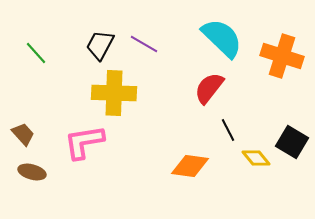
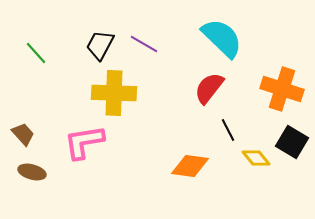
orange cross: moved 33 px down
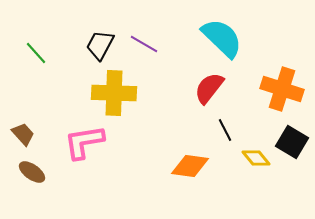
black line: moved 3 px left
brown ellipse: rotated 20 degrees clockwise
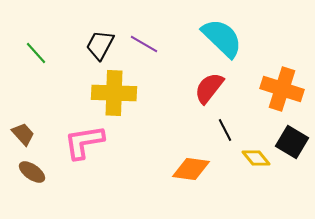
orange diamond: moved 1 px right, 3 px down
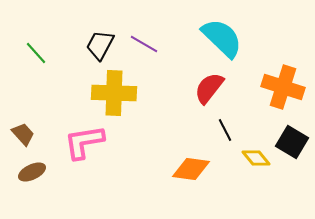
orange cross: moved 1 px right, 2 px up
brown ellipse: rotated 60 degrees counterclockwise
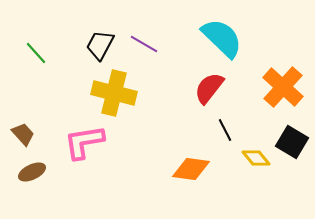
orange cross: rotated 24 degrees clockwise
yellow cross: rotated 12 degrees clockwise
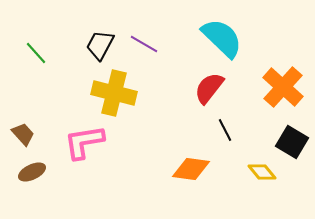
yellow diamond: moved 6 px right, 14 px down
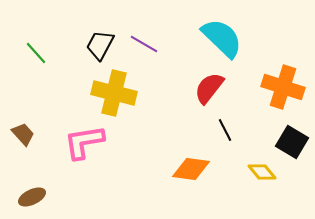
orange cross: rotated 24 degrees counterclockwise
brown ellipse: moved 25 px down
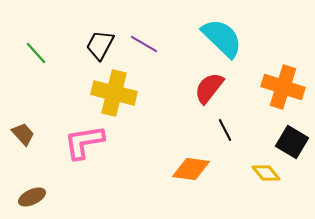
yellow diamond: moved 4 px right, 1 px down
